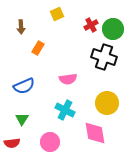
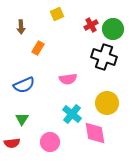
blue semicircle: moved 1 px up
cyan cross: moved 7 px right, 4 px down; rotated 12 degrees clockwise
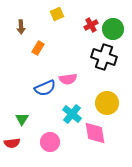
blue semicircle: moved 21 px right, 3 px down
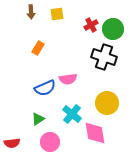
yellow square: rotated 16 degrees clockwise
brown arrow: moved 10 px right, 15 px up
green triangle: moved 16 px right; rotated 24 degrees clockwise
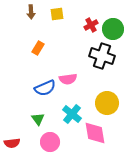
black cross: moved 2 px left, 1 px up
green triangle: rotated 32 degrees counterclockwise
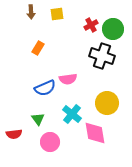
red semicircle: moved 2 px right, 9 px up
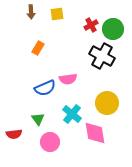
black cross: rotated 10 degrees clockwise
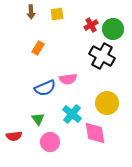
red semicircle: moved 2 px down
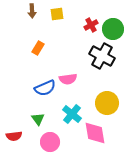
brown arrow: moved 1 px right, 1 px up
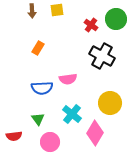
yellow square: moved 4 px up
red cross: rotated 24 degrees counterclockwise
green circle: moved 3 px right, 10 px up
blue semicircle: moved 3 px left; rotated 20 degrees clockwise
yellow circle: moved 3 px right
pink diamond: rotated 40 degrees clockwise
